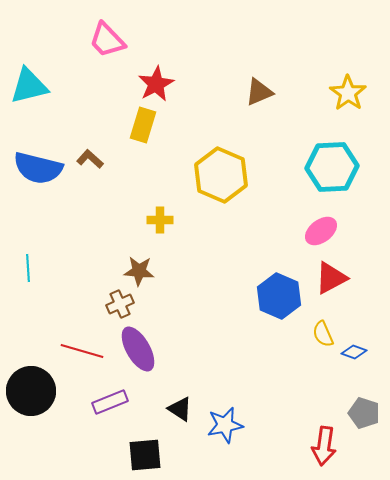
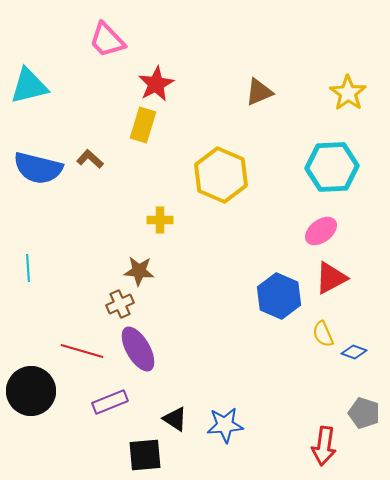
black triangle: moved 5 px left, 10 px down
blue star: rotated 6 degrees clockwise
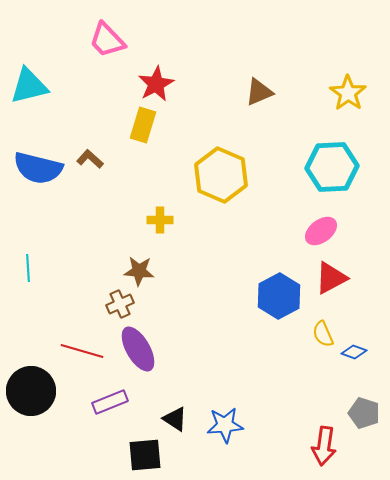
blue hexagon: rotated 9 degrees clockwise
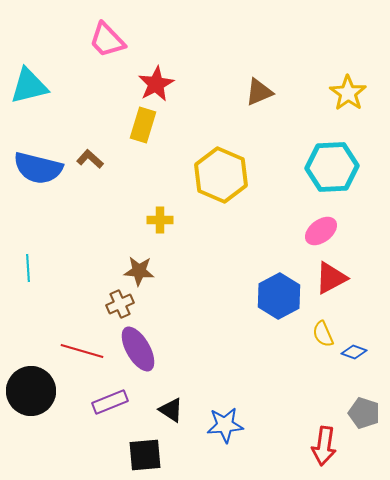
black triangle: moved 4 px left, 9 px up
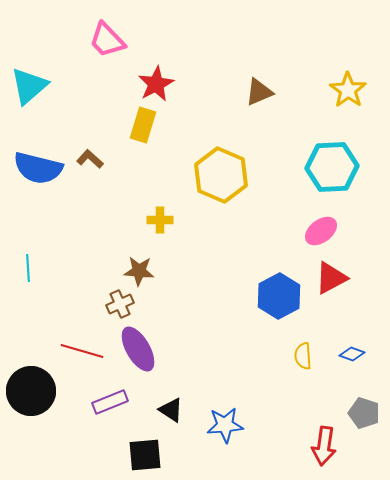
cyan triangle: rotated 27 degrees counterclockwise
yellow star: moved 3 px up
yellow semicircle: moved 20 px left, 22 px down; rotated 20 degrees clockwise
blue diamond: moved 2 px left, 2 px down
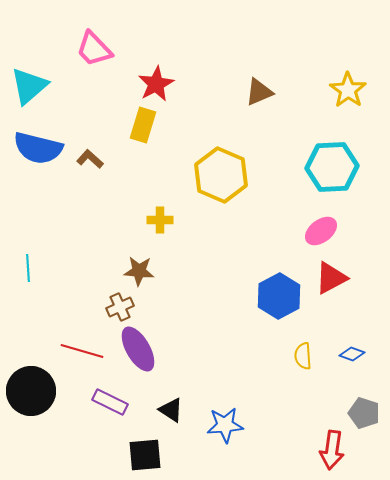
pink trapezoid: moved 13 px left, 9 px down
blue semicircle: moved 20 px up
brown cross: moved 3 px down
purple rectangle: rotated 48 degrees clockwise
red arrow: moved 8 px right, 4 px down
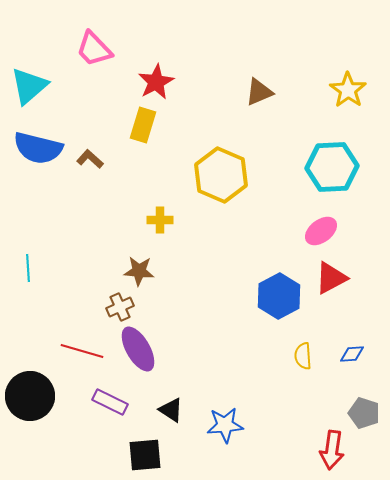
red star: moved 2 px up
blue diamond: rotated 25 degrees counterclockwise
black circle: moved 1 px left, 5 px down
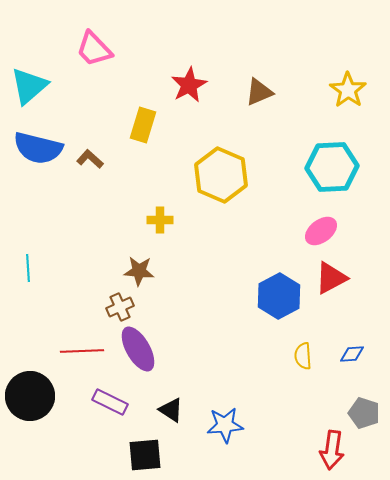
red star: moved 33 px right, 3 px down
red line: rotated 18 degrees counterclockwise
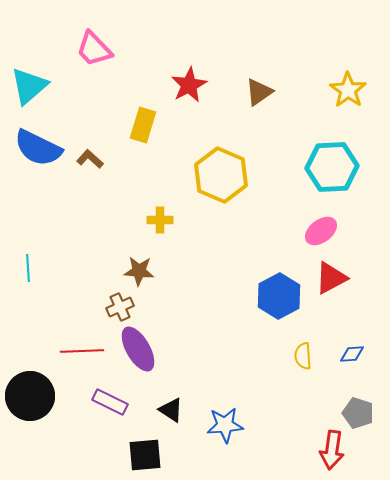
brown triangle: rotated 12 degrees counterclockwise
blue semicircle: rotated 12 degrees clockwise
gray pentagon: moved 6 px left
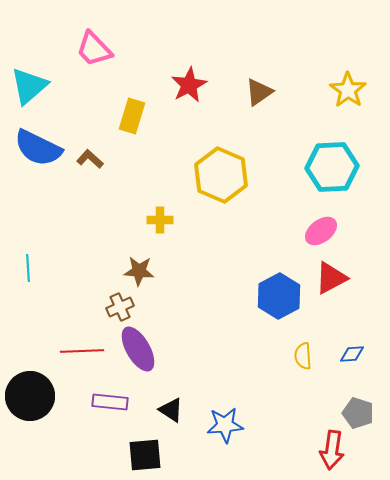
yellow rectangle: moved 11 px left, 9 px up
purple rectangle: rotated 20 degrees counterclockwise
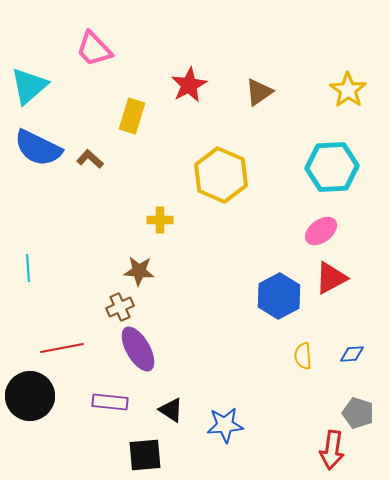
red line: moved 20 px left, 3 px up; rotated 9 degrees counterclockwise
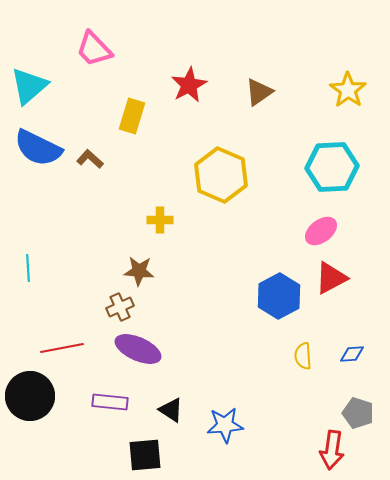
purple ellipse: rotated 36 degrees counterclockwise
